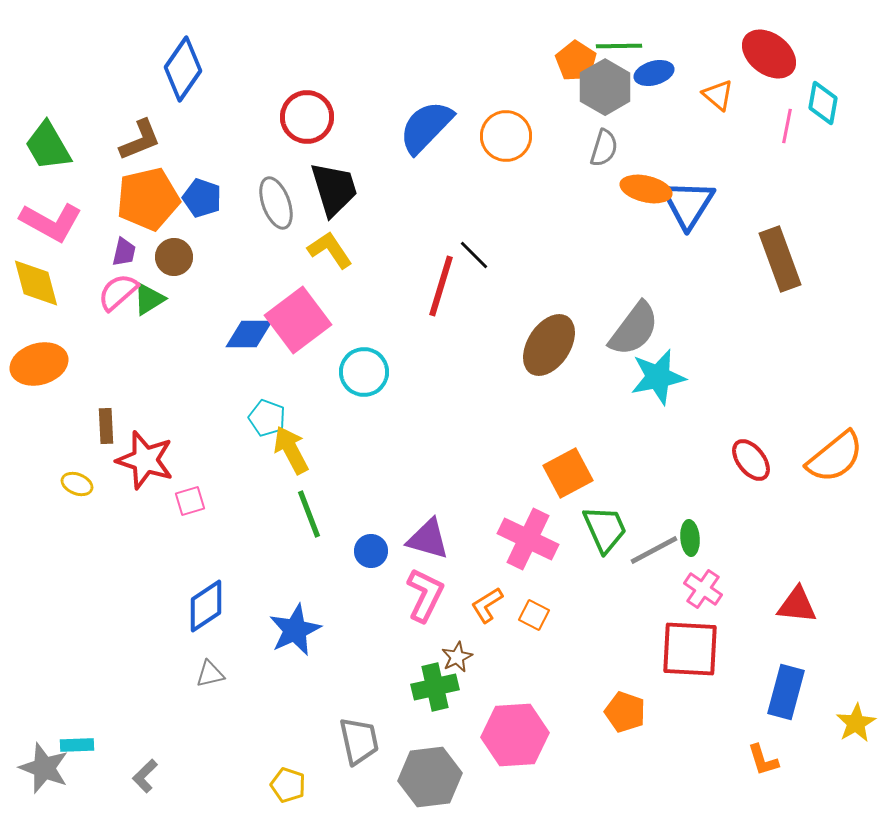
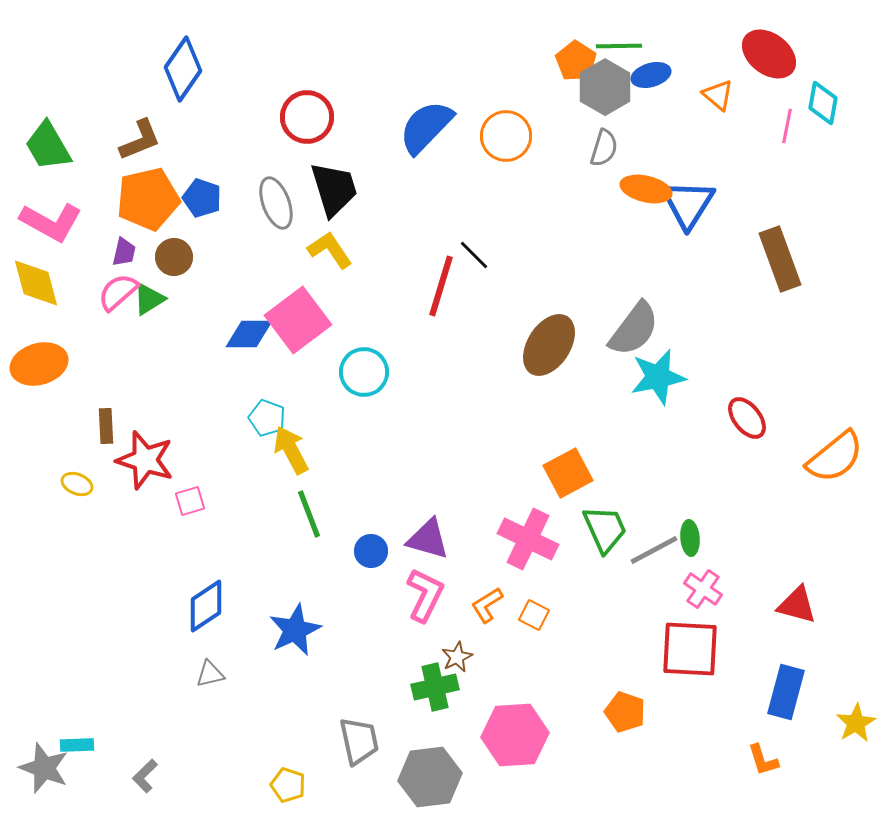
blue ellipse at (654, 73): moved 3 px left, 2 px down
red ellipse at (751, 460): moved 4 px left, 42 px up
red triangle at (797, 605): rotated 9 degrees clockwise
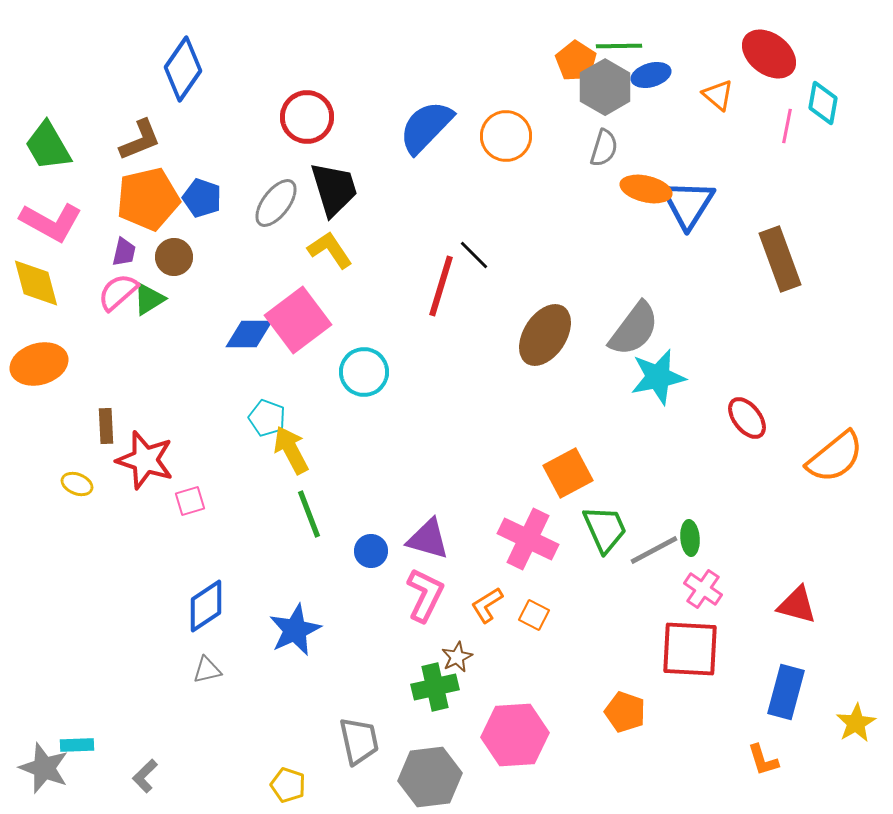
gray ellipse at (276, 203): rotated 57 degrees clockwise
brown ellipse at (549, 345): moved 4 px left, 10 px up
gray triangle at (210, 674): moved 3 px left, 4 px up
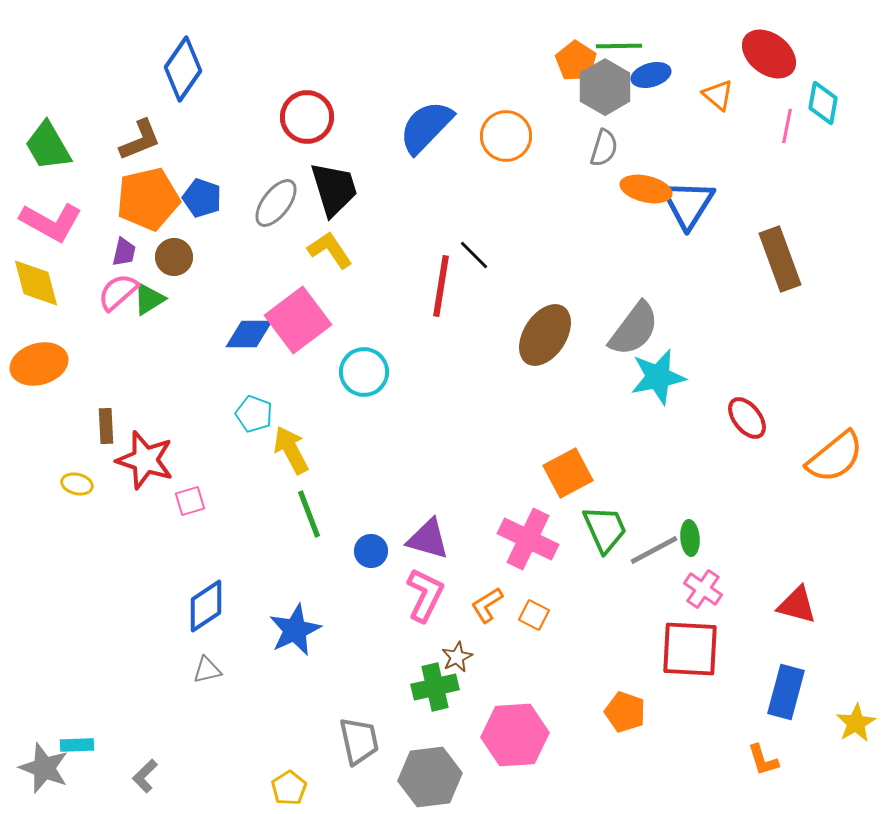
red line at (441, 286): rotated 8 degrees counterclockwise
cyan pentagon at (267, 418): moved 13 px left, 4 px up
yellow ellipse at (77, 484): rotated 8 degrees counterclockwise
yellow pentagon at (288, 785): moved 1 px right, 3 px down; rotated 20 degrees clockwise
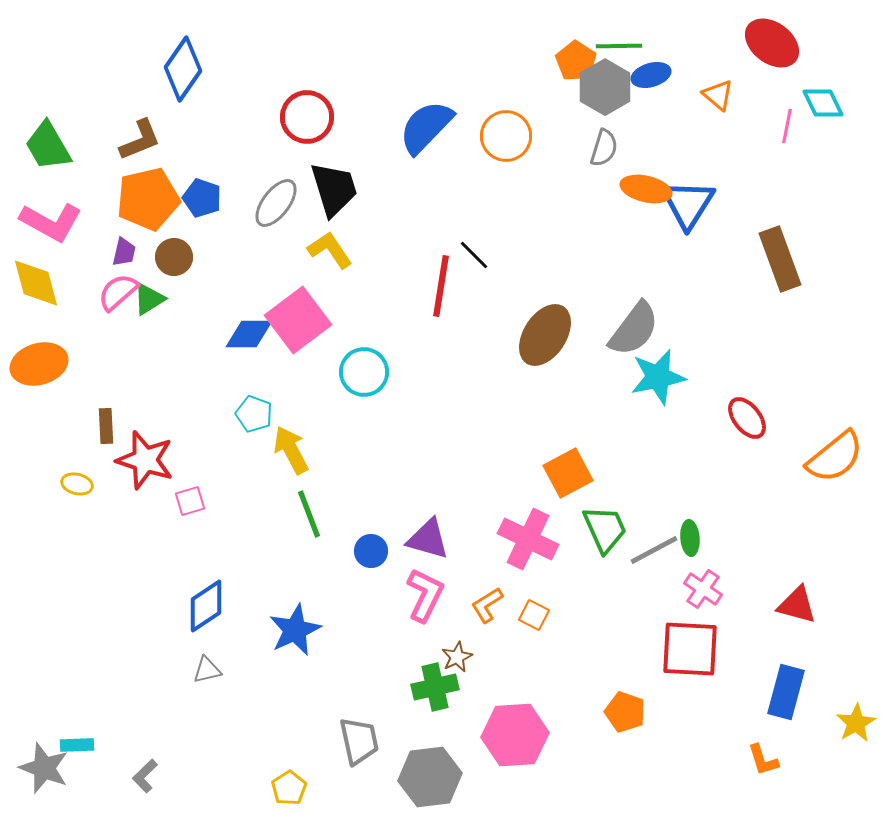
red ellipse at (769, 54): moved 3 px right, 11 px up
cyan diamond at (823, 103): rotated 36 degrees counterclockwise
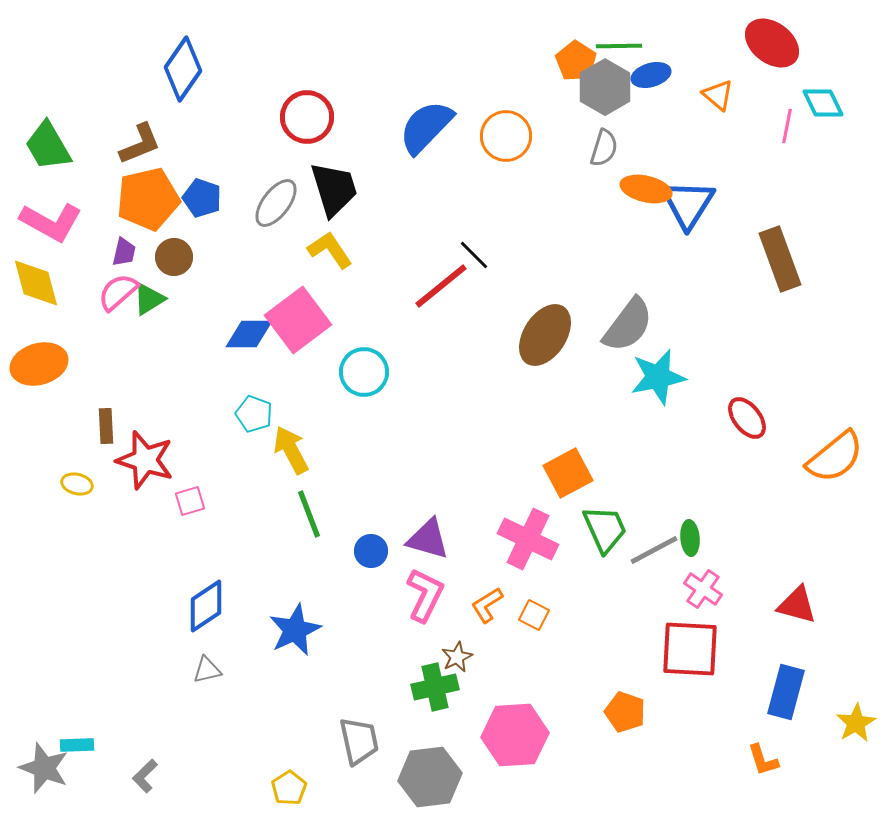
brown L-shape at (140, 140): moved 4 px down
red line at (441, 286): rotated 42 degrees clockwise
gray semicircle at (634, 329): moved 6 px left, 4 px up
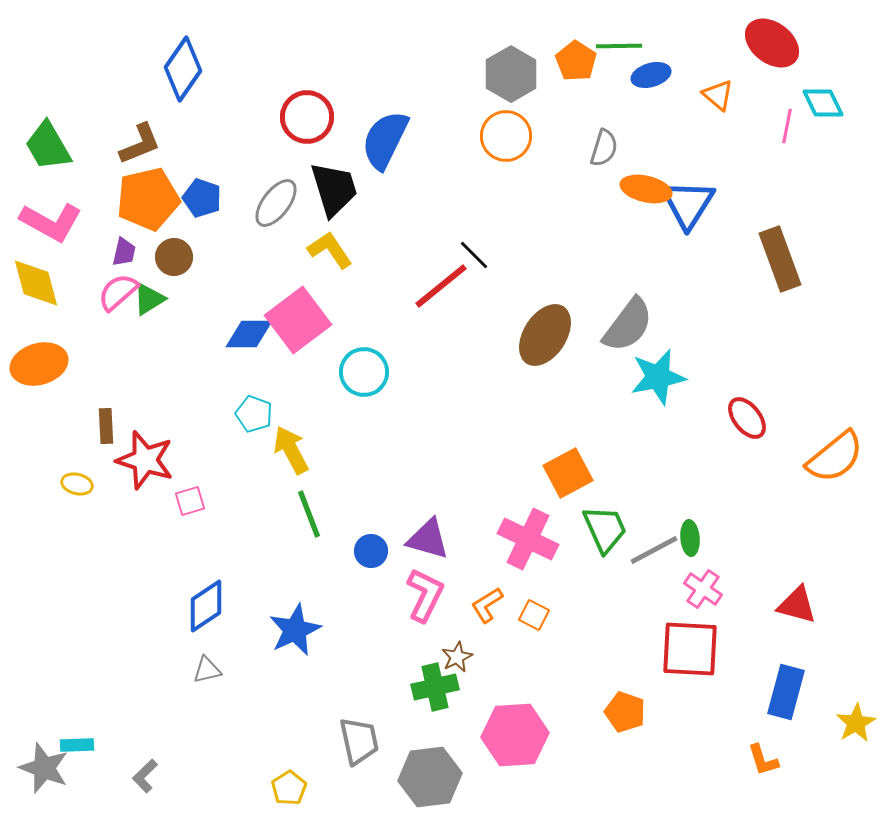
gray hexagon at (605, 87): moved 94 px left, 13 px up
blue semicircle at (426, 127): moved 41 px left, 13 px down; rotated 18 degrees counterclockwise
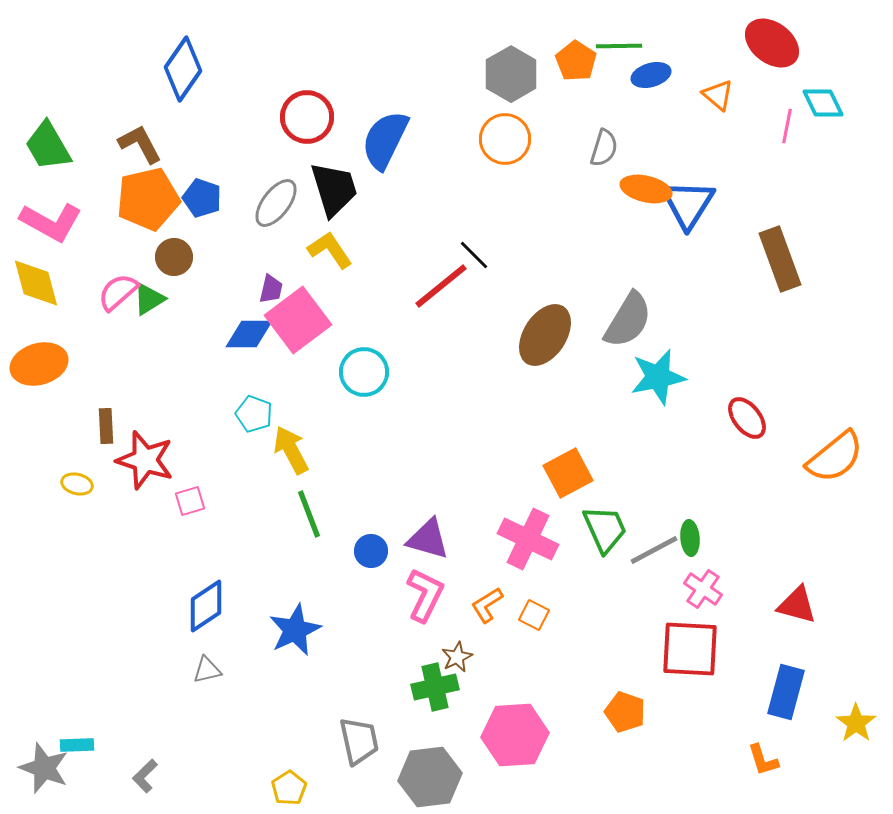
orange circle at (506, 136): moved 1 px left, 3 px down
brown L-shape at (140, 144): rotated 96 degrees counterclockwise
purple trapezoid at (124, 252): moved 147 px right, 37 px down
gray semicircle at (628, 325): moved 5 px up; rotated 6 degrees counterclockwise
yellow star at (856, 723): rotated 6 degrees counterclockwise
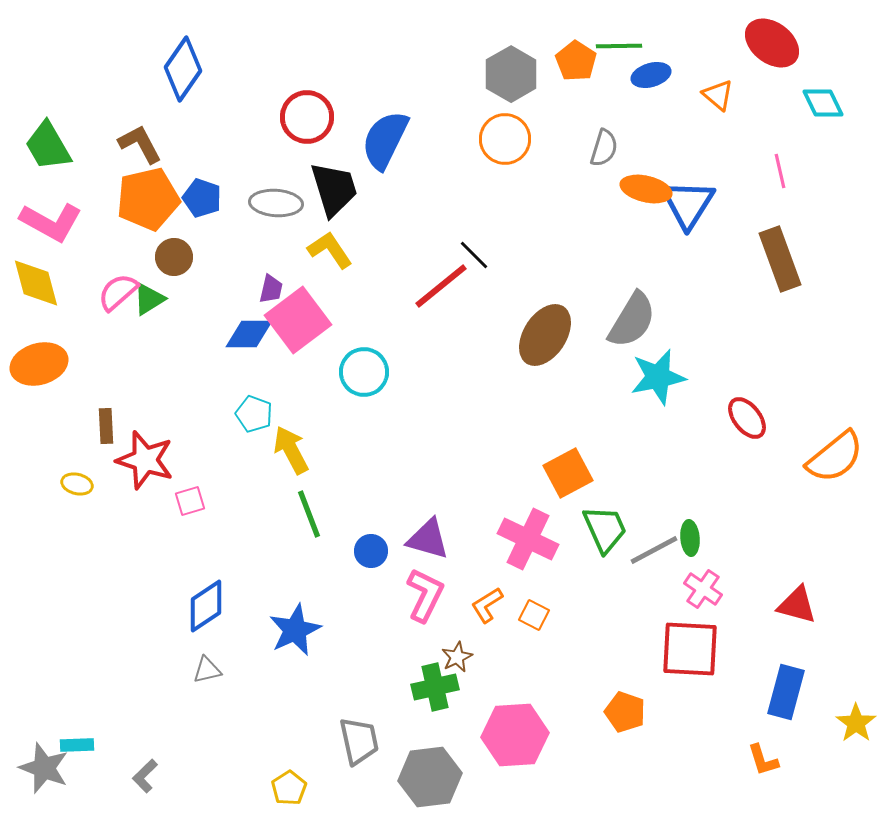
pink line at (787, 126): moved 7 px left, 45 px down; rotated 24 degrees counterclockwise
gray ellipse at (276, 203): rotated 57 degrees clockwise
gray semicircle at (628, 320): moved 4 px right
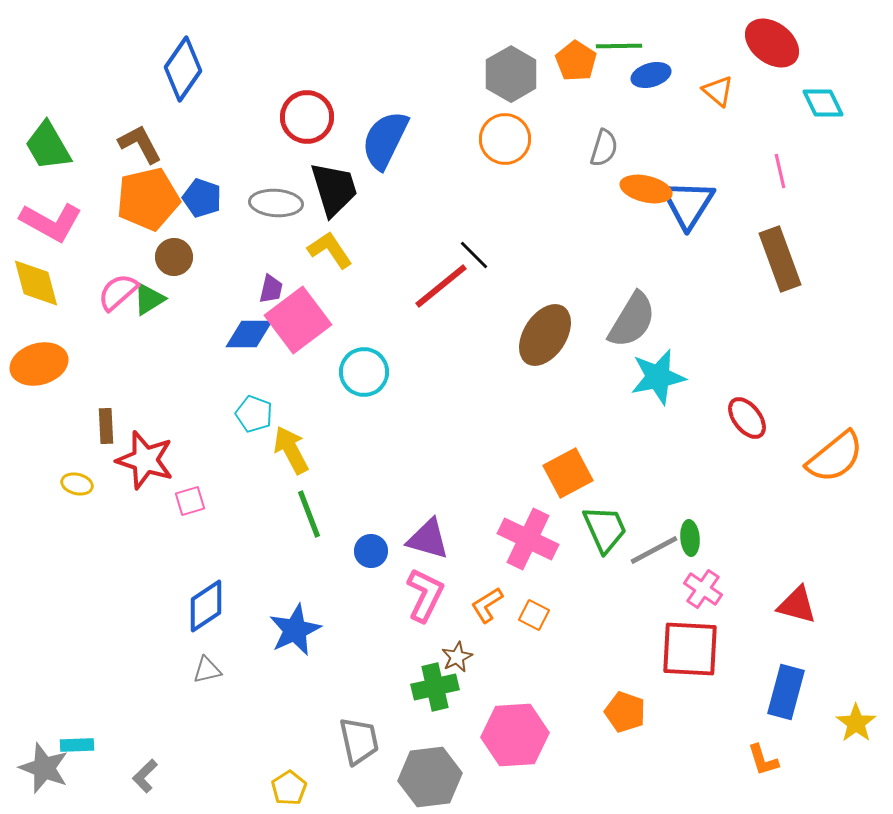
orange triangle at (718, 95): moved 4 px up
